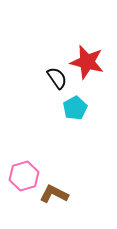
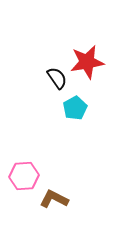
red star: rotated 24 degrees counterclockwise
pink hexagon: rotated 12 degrees clockwise
brown L-shape: moved 5 px down
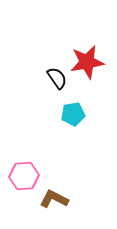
cyan pentagon: moved 2 px left, 6 px down; rotated 20 degrees clockwise
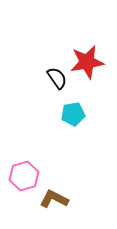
pink hexagon: rotated 12 degrees counterclockwise
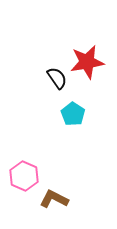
cyan pentagon: rotated 30 degrees counterclockwise
pink hexagon: rotated 20 degrees counterclockwise
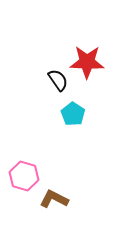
red star: rotated 12 degrees clockwise
black semicircle: moved 1 px right, 2 px down
pink hexagon: rotated 8 degrees counterclockwise
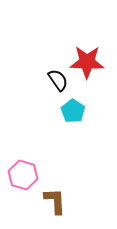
cyan pentagon: moved 3 px up
pink hexagon: moved 1 px left, 1 px up
brown L-shape: moved 1 px right, 2 px down; rotated 60 degrees clockwise
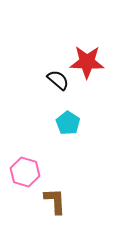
black semicircle: rotated 15 degrees counterclockwise
cyan pentagon: moved 5 px left, 12 px down
pink hexagon: moved 2 px right, 3 px up
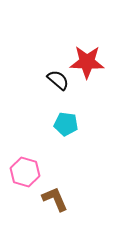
cyan pentagon: moved 2 px left, 1 px down; rotated 25 degrees counterclockwise
brown L-shape: moved 2 px up; rotated 20 degrees counterclockwise
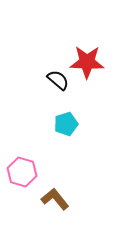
cyan pentagon: rotated 25 degrees counterclockwise
pink hexagon: moved 3 px left
brown L-shape: rotated 16 degrees counterclockwise
